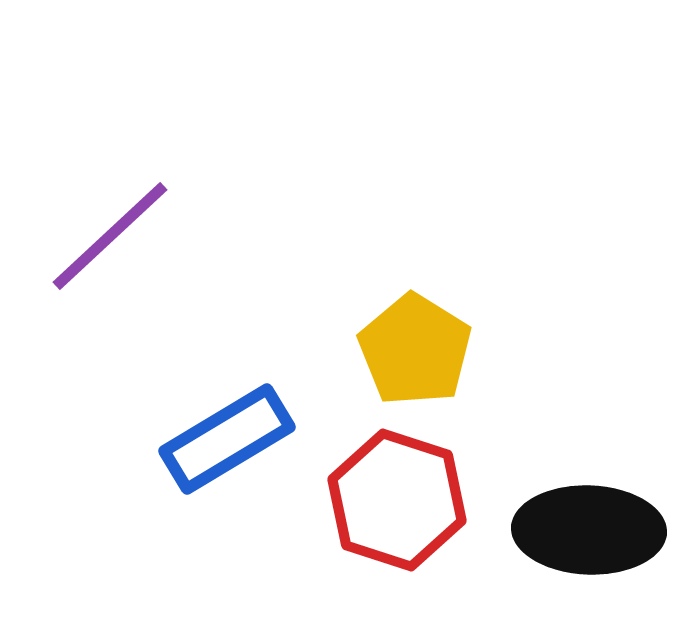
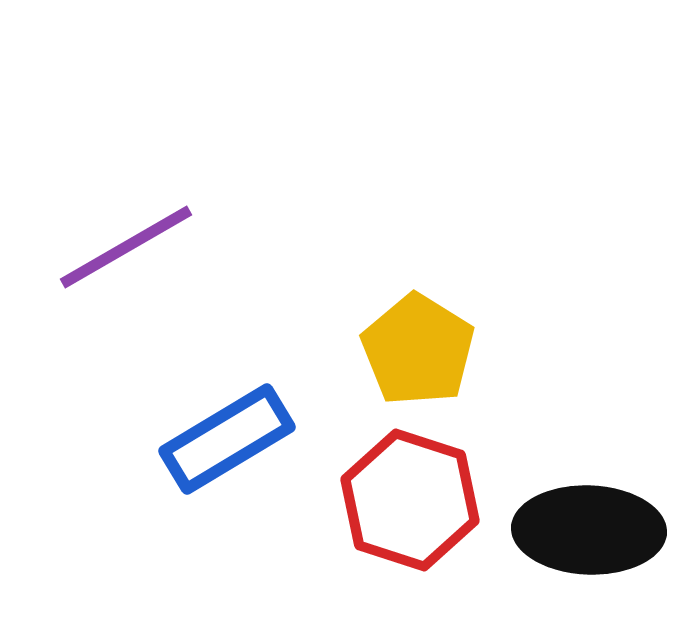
purple line: moved 16 px right, 11 px down; rotated 13 degrees clockwise
yellow pentagon: moved 3 px right
red hexagon: moved 13 px right
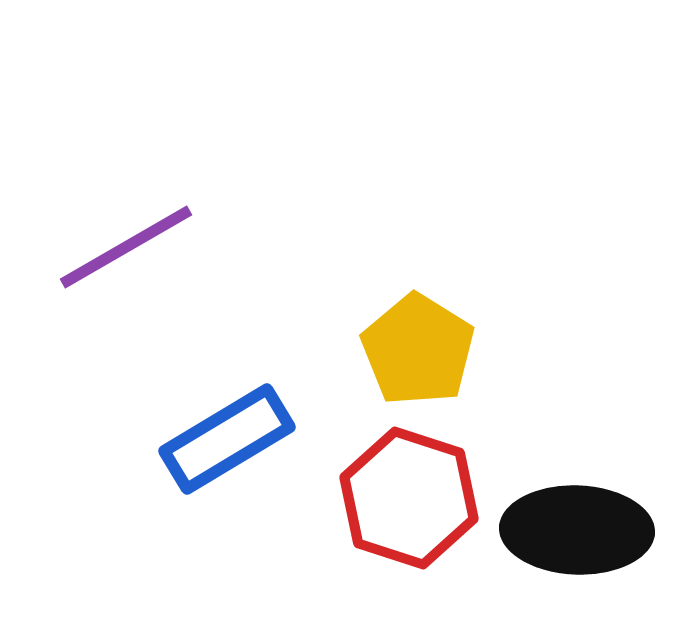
red hexagon: moved 1 px left, 2 px up
black ellipse: moved 12 px left
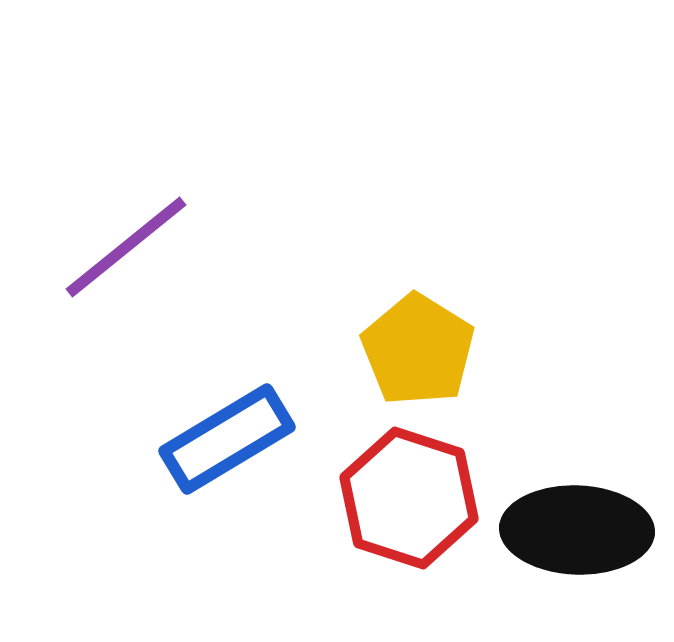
purple line: rotated 9 degrees counterclockwise
